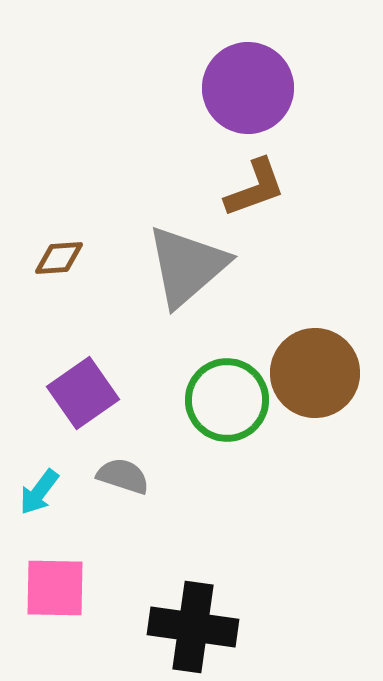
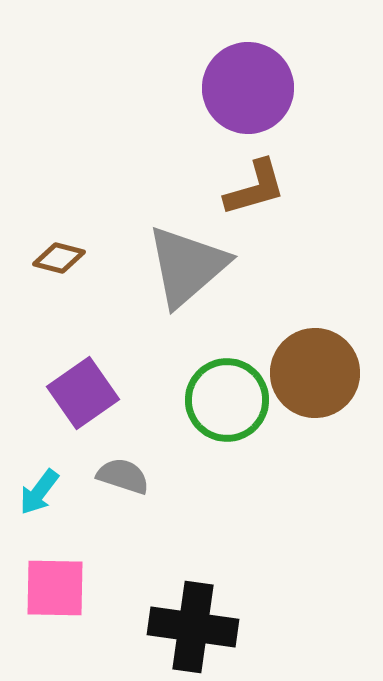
brown L-shape: rotated 4 degrees clockwise
brown diamond: rotated 18 degrees clockwise
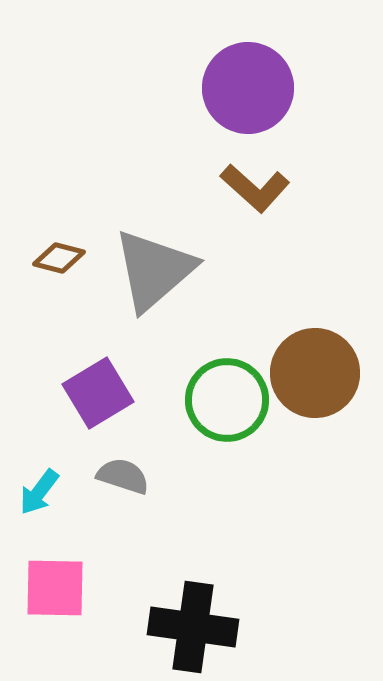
brown L-shape: rotated 58 degrees clockwise
gray triangle: moved 33 px left, 4 px down
purple square: moved 15 px right; rotated 4 degrees clockwise
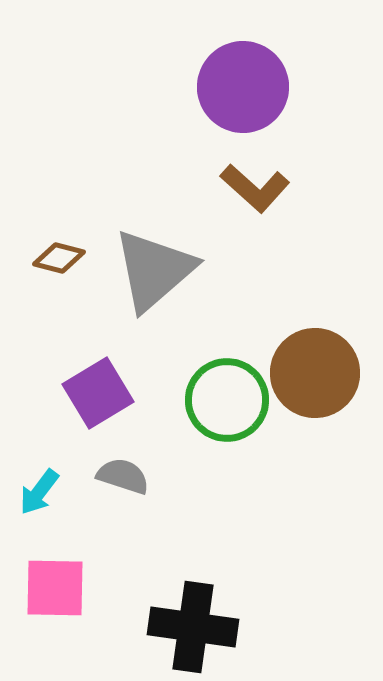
purple circle: moved 5 px left, 1 px up
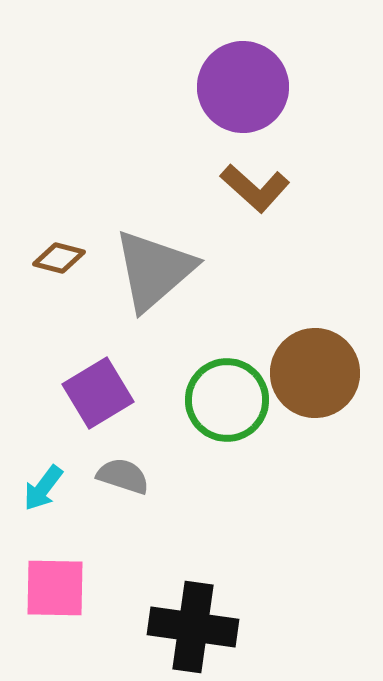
cyan arrow: moved 4 px right, 4 px up
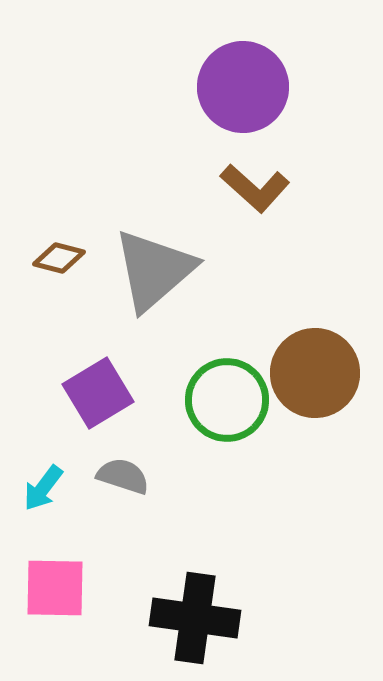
black cross: moved 2 px right, 9 px up
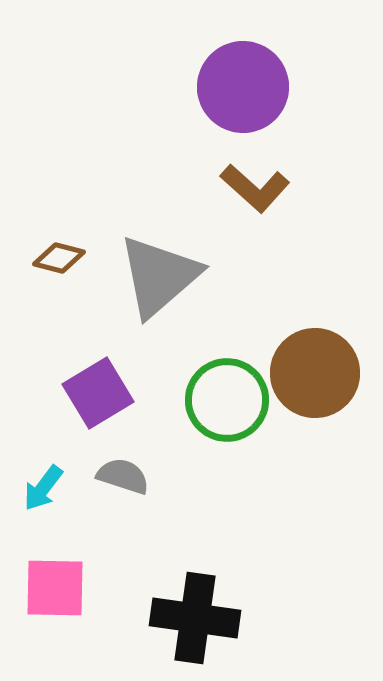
gray triangle: moved 5 px right, 6 px down
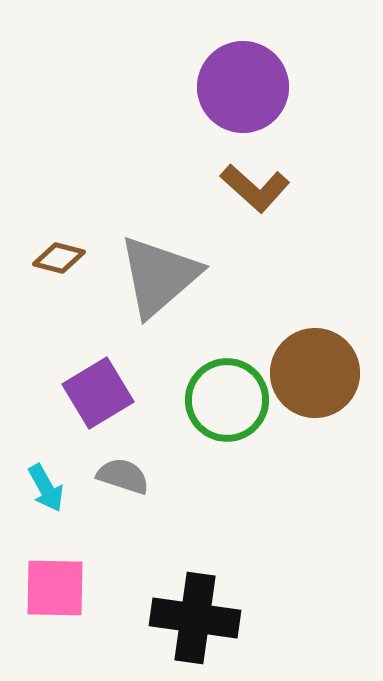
cyan arrow: moved 3 px right; rotated 66 degrees counterclockwise
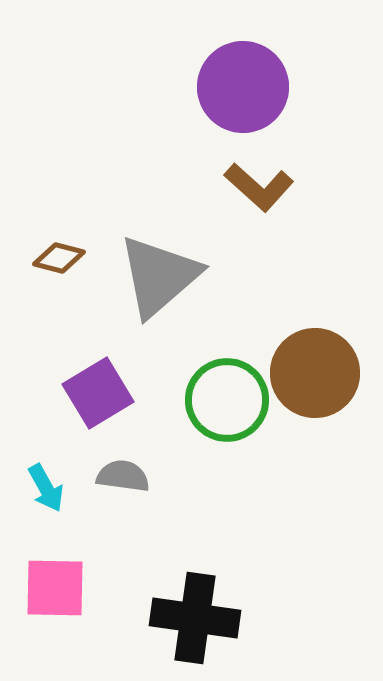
brown L-shape: moved 4 px right, 1 px up
gray semicircle: rotated 10 degrees counterclockwise
